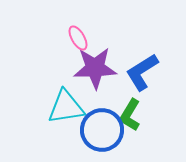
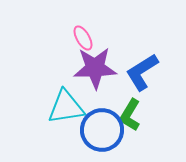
pink ellipse: moved 5 px right
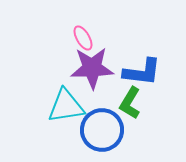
purple star: moved 3 px left
blue L-shape: rotated 141 degrees counterclockwise
cyan triangle: moved 1 px up
green L-shape: moved 12 px up
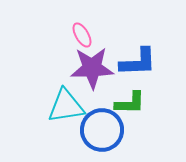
pink ellipse: moved 1 px left, 3 px up
blue L-shape: moved 4 px left, 10 px up; rotated 9 degrees counterclockwise
green L-shape: rotated 120 degrees counterclockwise
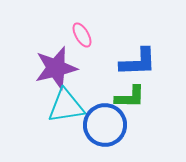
purple star: moved 36 px left; rotated 12 degrees counterclockwise
green L-shape: moved 6 px up
blue circle: moved 3 px right, 5 px up
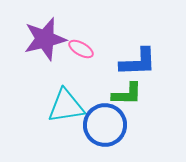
pink ellipse: moved 1 px left, 14 px down; rotated 30 degrees counterclockwise
purple star: moved 11 px left, 29 px up
green L-shape: moved 3 px left, 3 px up
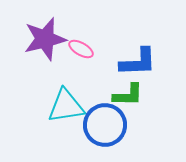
green L-shape: moved 1 px right, 1 px down
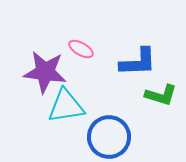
purple star: moved 33 px down; rotated 21 degrees clockwise
green L-shape: moved 33 px right; rotated 16 degrees clockwise
blue circle: moved 4 px right, 12 px down
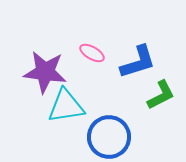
pink ellipse: moved 11 px right, 4 px down
blue L-shape: rotated 15 degrees counterclockwise
green L-shape: rotated 44 degrees counterclockwise
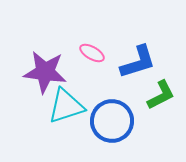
cyan triangle: rotated 9 degrees counterclockwise
blue circle: moved 3 px right, 16 px up
